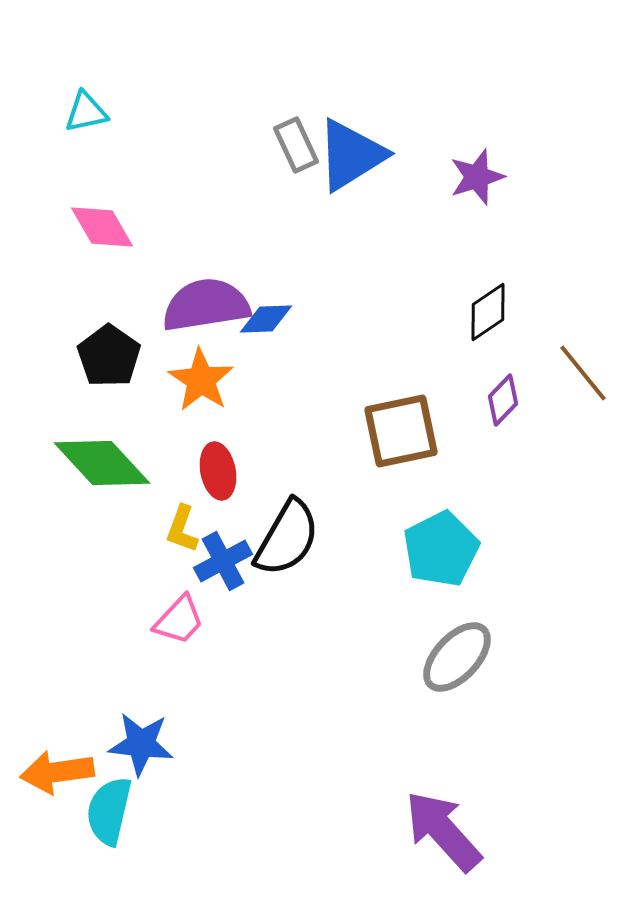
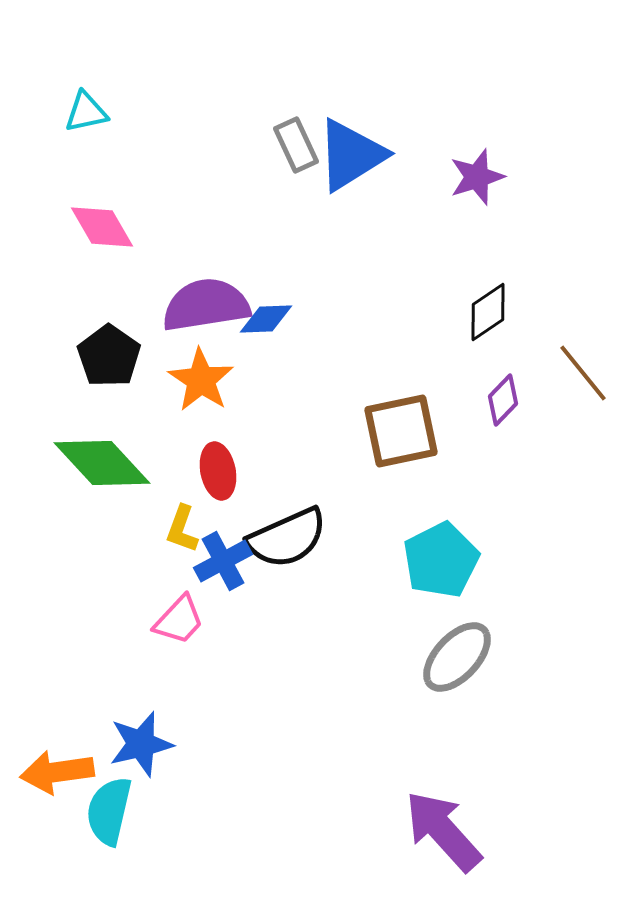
black semicircle: rotated 36 degrees clockwise
cyan pentagon: moved 11 px down
blue star: rotated 20 degrees counterclockwise
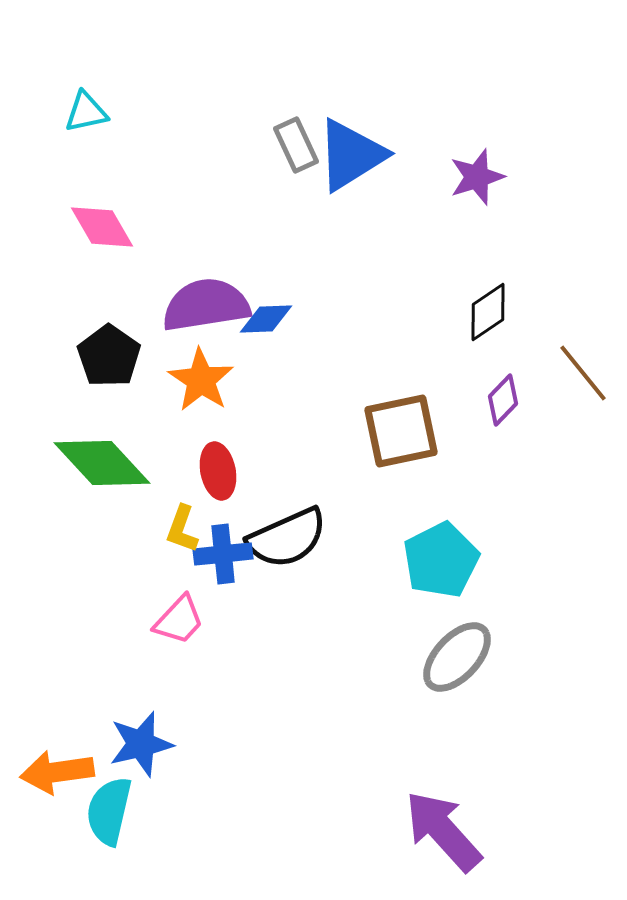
blue cross: moved 7 px up; rotated 22 degrees clockwise
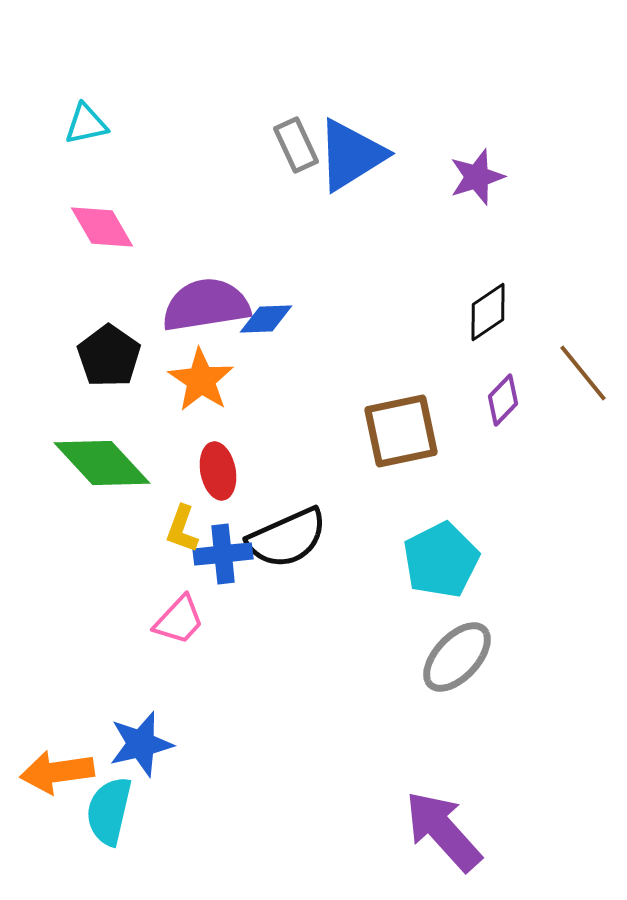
cyan triangle: moved 12 px down
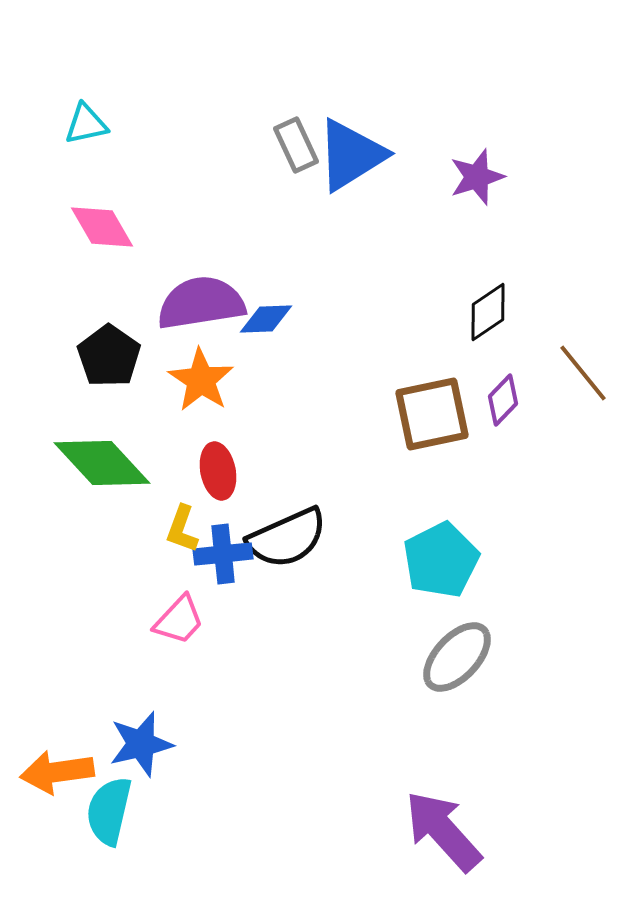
purple semicircle: moved 5 px left, 2 px up
brown square: moved 31 px right, 17 px up
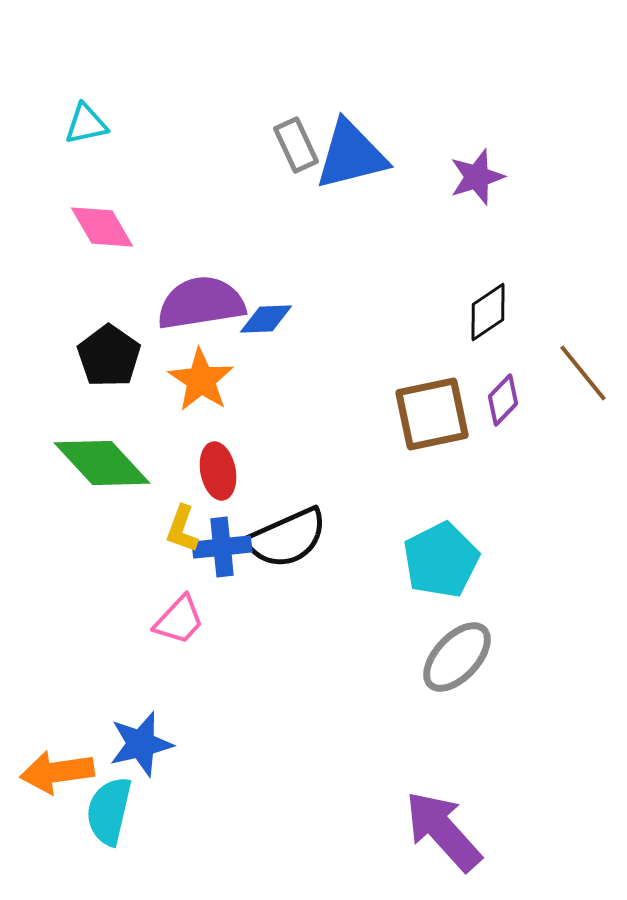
blue triangle: rotated 18 degrees clockwise
blue cross: moved 1 px left, 7 px up
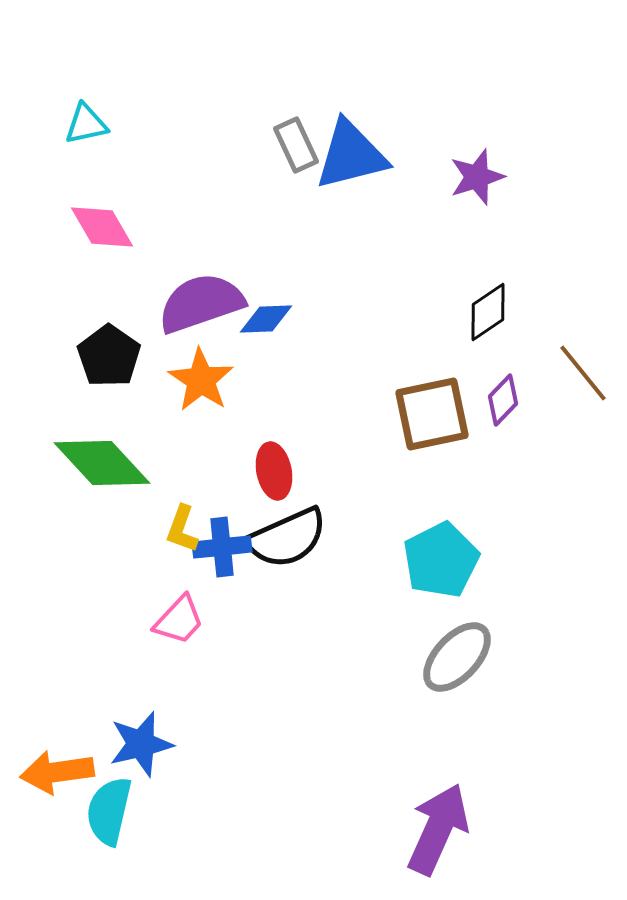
purple semicircle: rotated 10 degrees counterclockwise
red ellipse: moved 56 px right
purple arrow: moved 5 px left, 2 px up; rotated 66 degrees clockwise
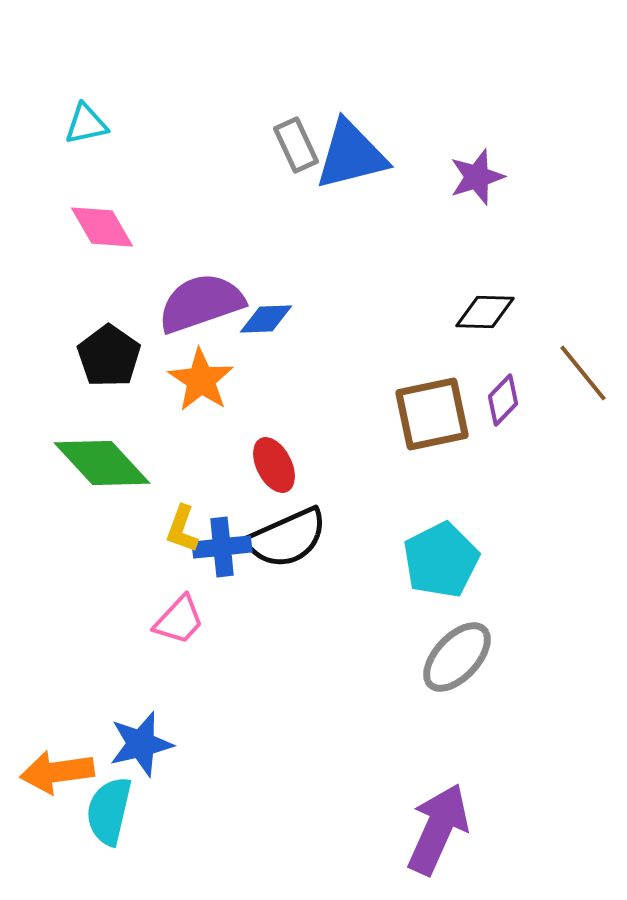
black diamond: moved 3 px left; rotated 36 degrees clockwise
red ellipse: moved 6 px up; rotated 16 degrees counterclockwise
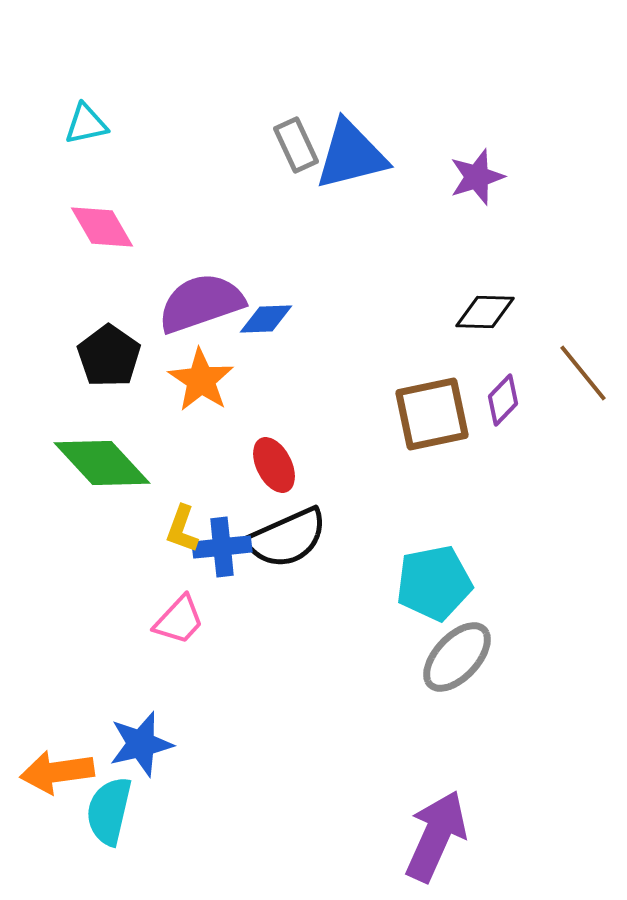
cyan pentagon: moved 7 px left, 23 px down; rotated 16 degrees clockwise
purple arrow: moved 2 px left, 7 px down
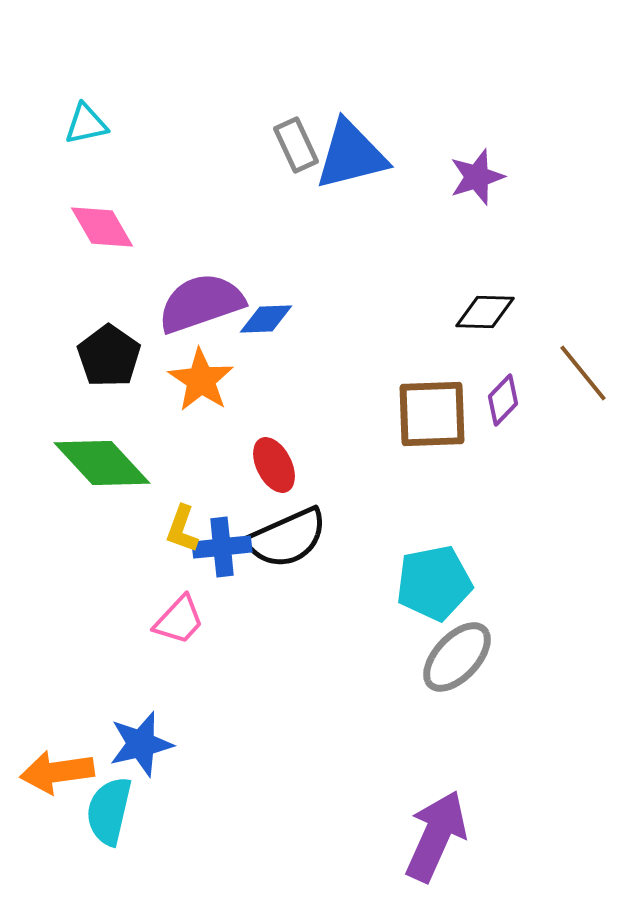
brown square: rotated 10 degrees clockwise
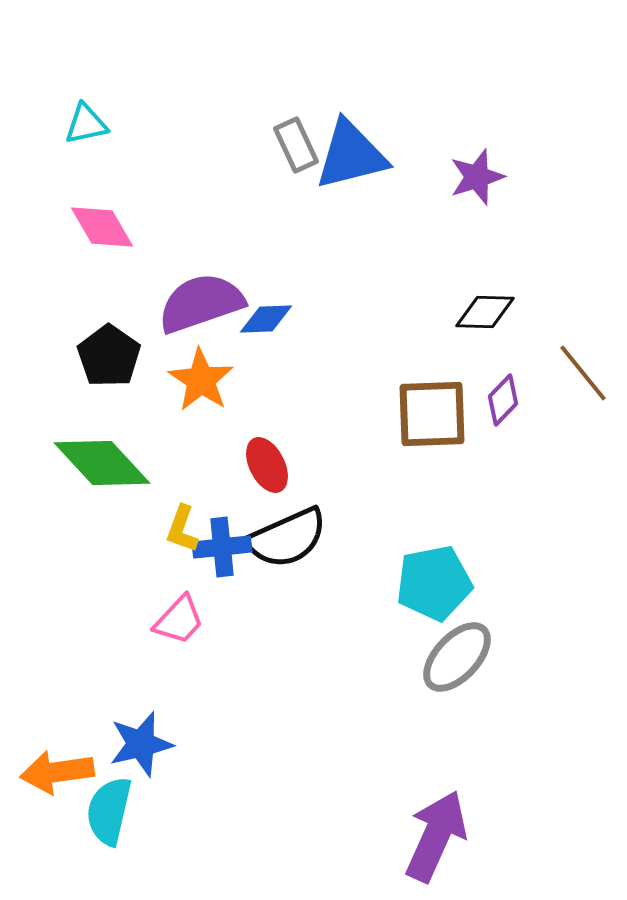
red ellipse: moved 7 px left
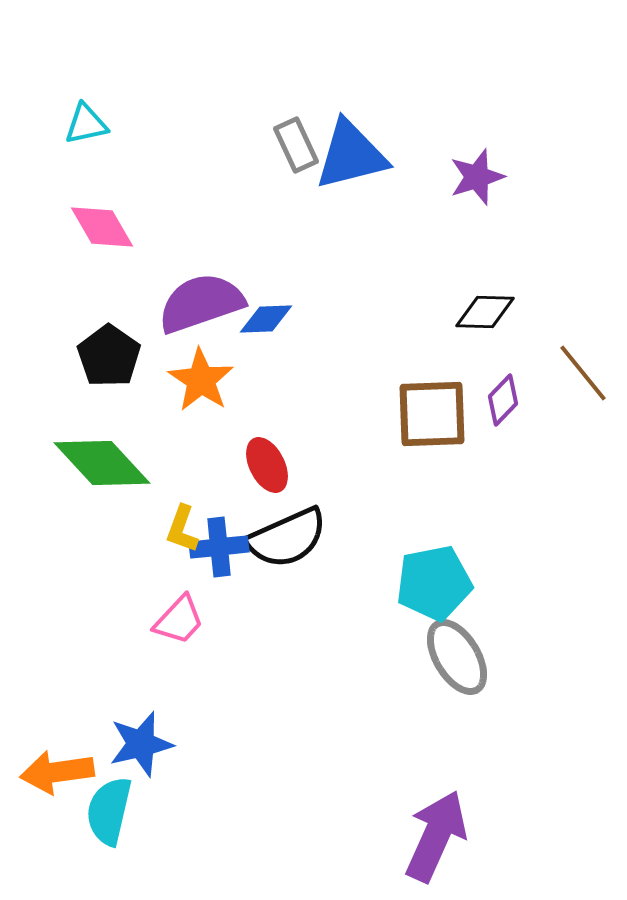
blue cross: moved 3 px left
gray ellipse: rotated 74 degrees counterclockwise
